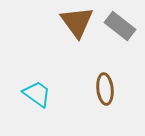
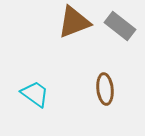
brown triangle: moved 3 px left; rotated 45 degrees clockwise
cyan trapezoid: moved 2 px left
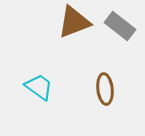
cyan trapezoid: moved 4 px right, 7 px up
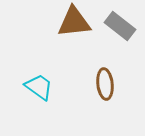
brown triangle: rotated 15 degrees clockwise
brown ellipse: moved 5 px up
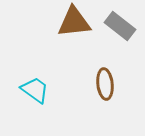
cyan trapezoid: moved 4 px left, 3 px down
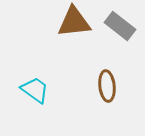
brown ellipse: moved 2 px right, 2 px down
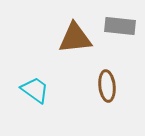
brown triangle: moved 1 px right, 16 px down
gray rectangle: rotated 32 degrees counterclockwise
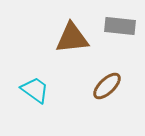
brown triangle: moved 3 px left
brown ellipse: rotated 52 degrees clockwise
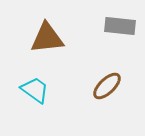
brown triangle: moved 25 px left
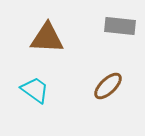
brown triangle: rotated 9 degrees clockwise
brown ellipse: moved 1 px right
